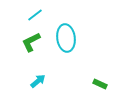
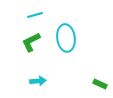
cyan line: rotated 21 degrees clockwise
cyan arrow: rotated 35 degrees clockwise
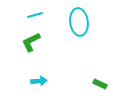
cyan ellipse: moved 13 px right, 16 px up
cyan arrow: moved 1 px right
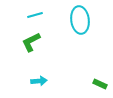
cyan ellipse: moved 1 px right, 2 px up
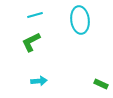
green rectangle: moved 1 px right
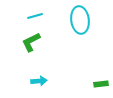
cyan line: moved 1 px down
green rectangle: rotated 32 degrees counterclockwise
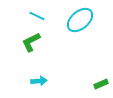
cyan line: moved 2 px right; rotated 42 degrees clockwise
cyan ellipse: rotated 56 degrees clockwise
green rectangle: rotated 16 degrees counterclockwise
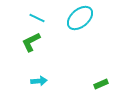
cyan line: moved 2 px down
cyan ellipse: moved 2 px up
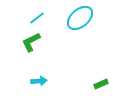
cyan line: rotated 63 degrees counterclockwise
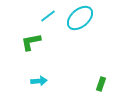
cyan line: moved 11 px right, 2 px up
green L-shape: rotated 15 degrees clockwise
green rectangle: rotated 48 degrees counterclockwise
